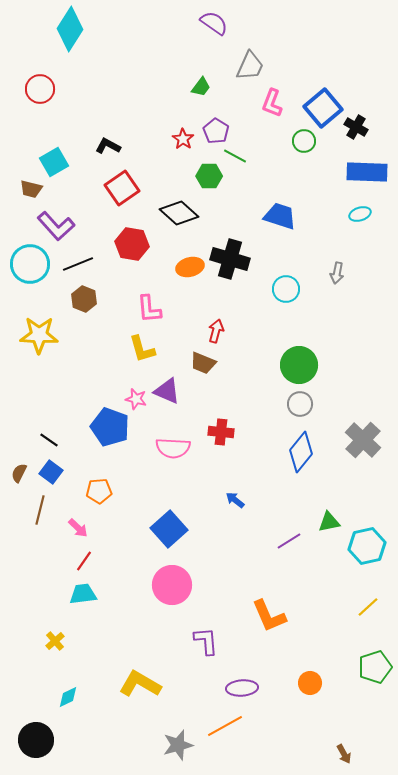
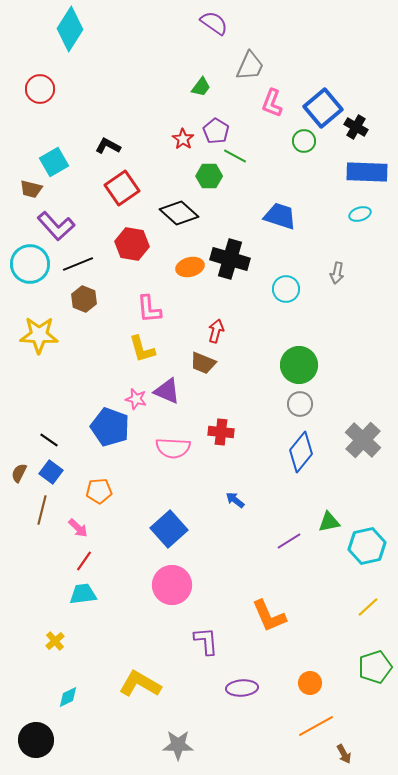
brown line at (40, 510): moved 2 px right
orange line at (225, 726): moved 91 px right
gray star at (178, 745): rotated 16 degrees clockwise
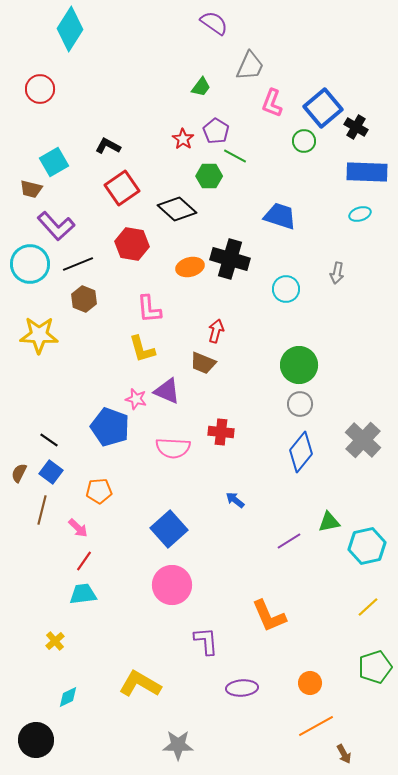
black diamond at (179, 213): moved 2 px left, 4 px up
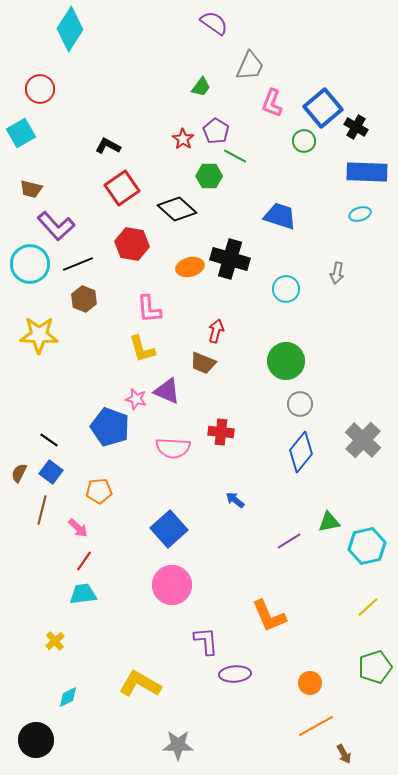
cyan square at (54, 162): moved 33 px left, 29 px up
green circle at (299, 365): moved 13 px left, 4 px up
purple ellipse at (242, 688): moved 7 px left, 14 px up
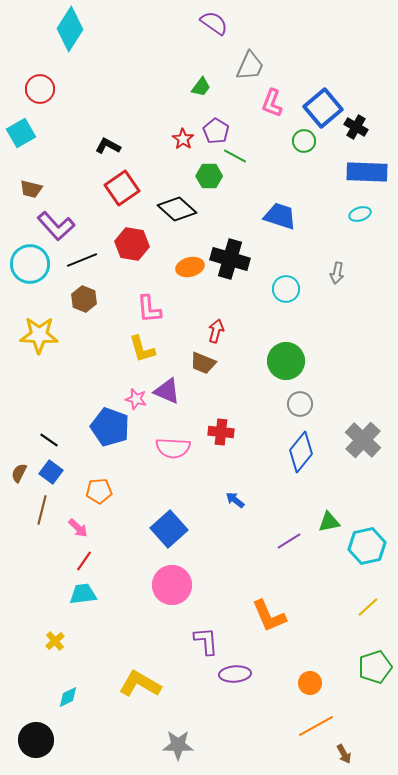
black line at (78, 264): moved 4 px right, 4 px up
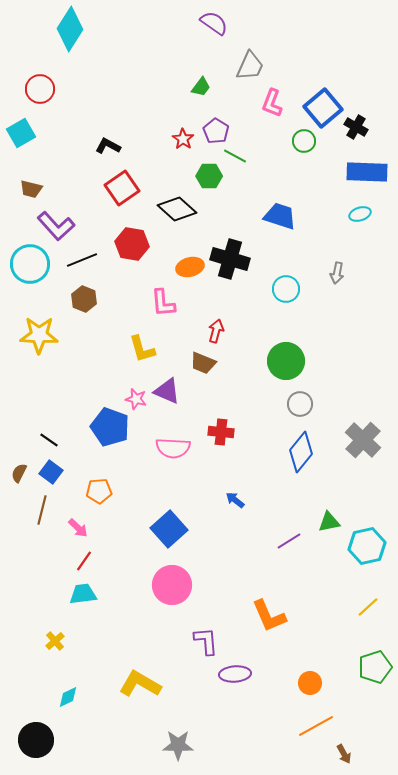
pink L-shape at (149, 309): moved 14 px right, 6 px up
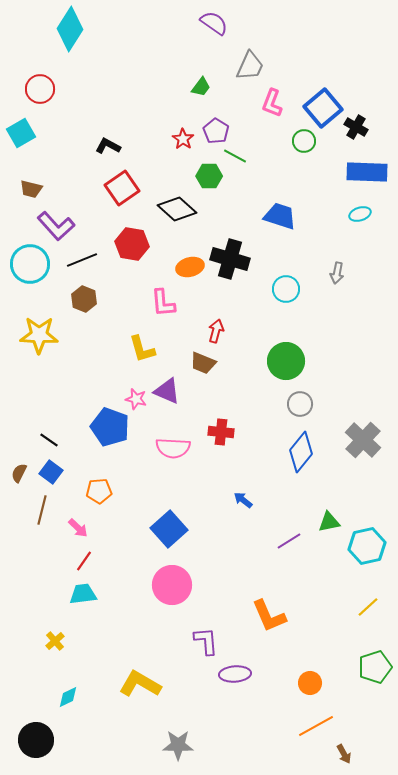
blue arrow at (235, 500): moved 8 px right
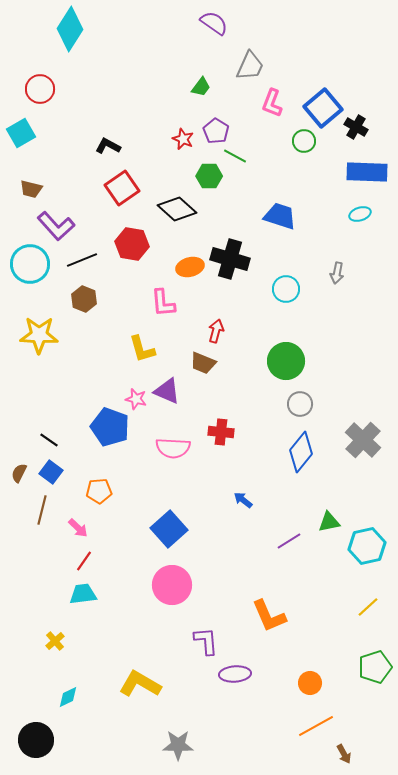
red star at (183, 139): rotated 10 degrees counterclockwise
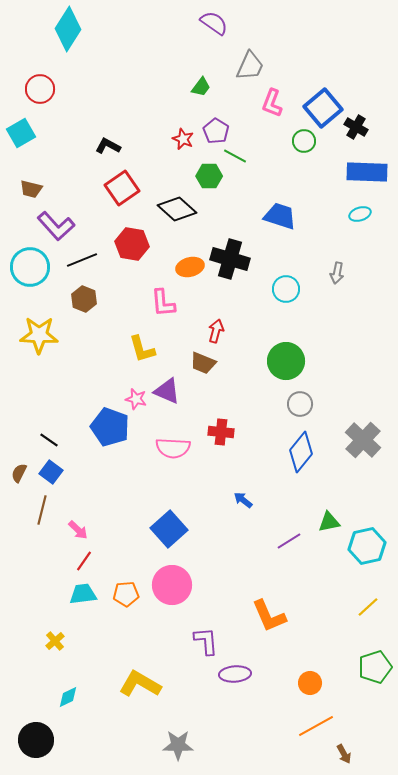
cyan diamond at (70, 29): moved 2 px left
cyan circle at (30, 264): moved 3 px down
orange pentagon at (99, 491): moved 27 px right, 103 px down
pink arrow at (78, 528): moved 2 px down
